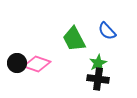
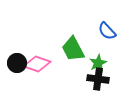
green trapezoid: moved 1 px left, 10 px down
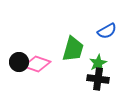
blue semicircle: rotated 78 degrees counterclockwise
green trapezoid: rotated 136 degrees counterclockwise
black circle: moved 2 px right, 1 px up
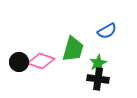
pink diamond: moved 4 px right, 3 px up
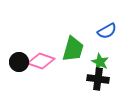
green star: moved 2 px right, 1 px up; rotated 18 degrees counterclockwise
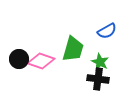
black circle: moved 3 px up
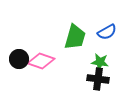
blue semicircle: moved 1 px down
green trapezoid: moved 2 px right, 12 px up
green star: rotated 18 degrees counterclockwise
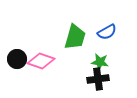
black circle: moved 2 px left
black cross: rotated 15 degrees counterclockwise
